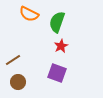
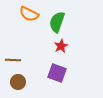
brown line: rotated 35 degrees clockwise
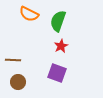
green semicircle: moved 1 px right, 1 px up
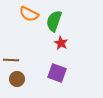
green semicircle: moved 4 px left
red star: moved 3 px up; rotated 16 degrees counterclockwise
brown line: moved 2 px left
brown circle: moved 1 px left, 3 px up
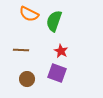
red star: moved 8 px down
brown line: moved 10 px right, 10 px up
brown circle: moved 10 px right
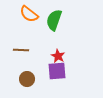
orange semicircle: rotated 12 degrees clockwise
green semicircle: moved 1 px up
red star: moved 3 px left, 5 px down
purple square: moved 2 px up; rotated 24 degrees counterclockwise
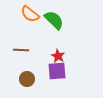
orange semicircle: moved 1 px right
green semicircle: rotated 115 degrees clockwise
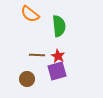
green semicircle: moved 5 px right, 6 px down; rotated 40 degrees clockwise
brown line: moved 16 px right, 5 px down
purple square: rotated 12 degrees counterclockwise
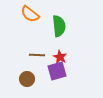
red star: moved 2 px right, 1 px down
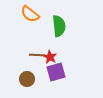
red star: moved 10 px left
purple square: moved 1 px left, 1 px down
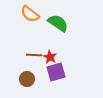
green semicircle: moved 1 px left, 3 px up; rotated 50 degrees counterclockwise
brown line: moved 3 px left
